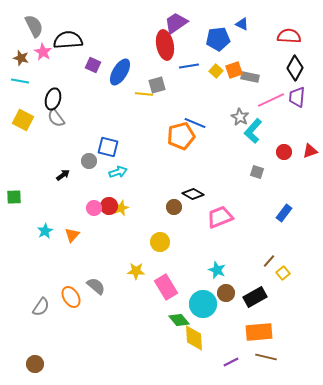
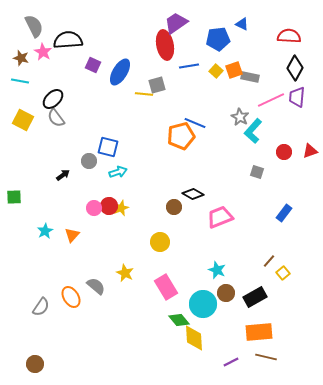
black ellipse at (53, 99): rotated 30 degrees clockwise
yellow star at (136, 271): moved 11 px left, 2 px down; rotated 24 degrees clockwise
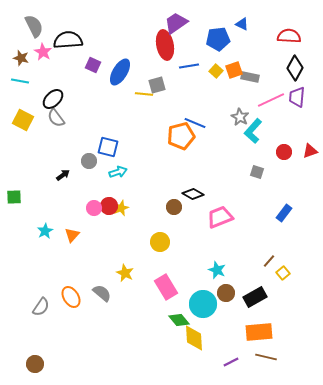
gray semicircle at (96, 286): moved 6 px right, 7 px down
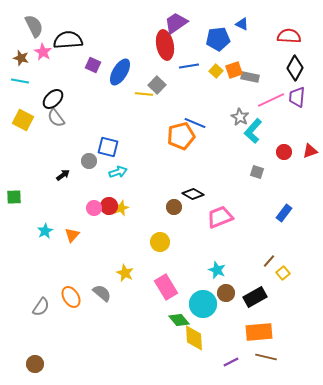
gray square at (157, 85): rotated 30 degrees counterclockwise
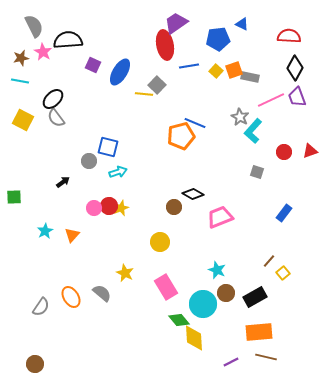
brown star at (21, 58): rotated 28 degrees counterclockwise
purple trapezoid at (297, 97): rotated 25 degrees counterclockwise
black arrow at (63, 175): moved 7 px down
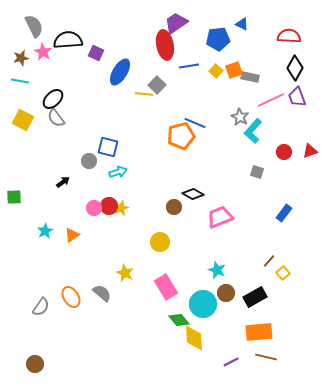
purple square at (93, 65): moved 3 px right, 12 px up
orange triangle at (72, 235): rotated 14 degrees clockwise
